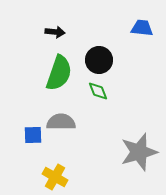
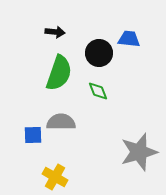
blue trapezoid: moved 13 px left, 11 px down
black circle: moved 7 px up
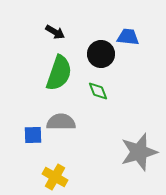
black arrow: rotated 24 degrees clockwise
blue trapezoid: moved 1 px left, 2 px up
black circle: moved 2 px right, 1 px down
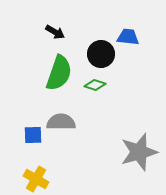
green diamond: moved 3 px left, 6 px up; rotated 50 degrees counterclockwise
yellow cross: moved 19 px left, 2 px down
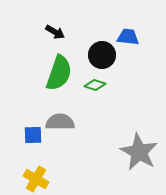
black circle: moved 1 px right, 1 px down
gray semicircle: moved 1 px left
gray star: rotated 27 degrees counterclockwise
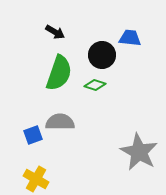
blue trapezoid: moved 2 px right, 1 px down
blue square: rotated 18 degrees counterclockwise
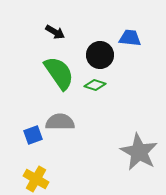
black circle: moved 2 px left
green semicircle: rotated 54 degrees counterclockwise
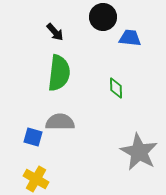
black arrow: rotated 18 degrees clockwise
black circle: moved 3 px right, 38 px up
green semicircle: rotated 42 degrees clockwise
green diamond: moved 21 px right, 3 px down; rotated 70 degrees clockwise
blue square: moved 2 px down; rotated 36 degrees clockwise
